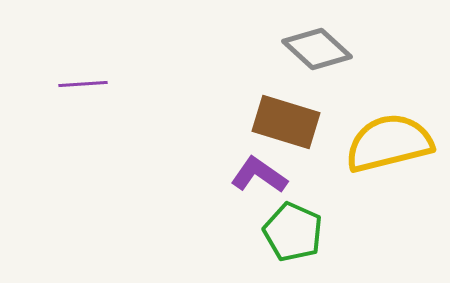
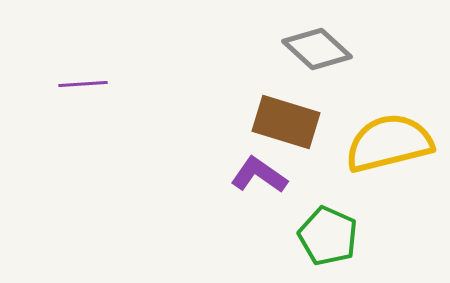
green pentagon: moved 35 px right, 4 px down
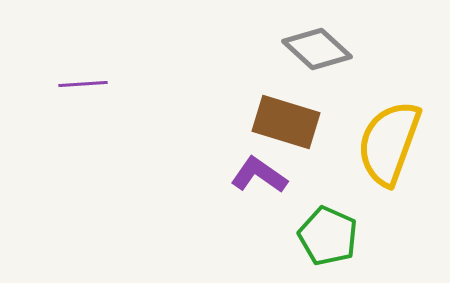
yellow semicircle: rotated 56 degrees counterclockwise
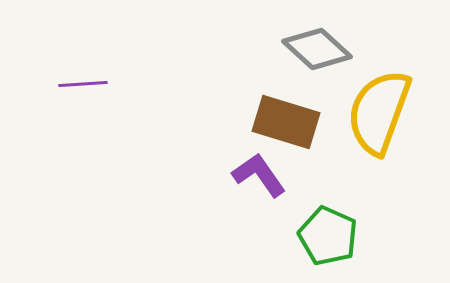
yellow semicircle: moved 10 px left, 31 px up
purple L-shape: rotated 20 degrees clockwise
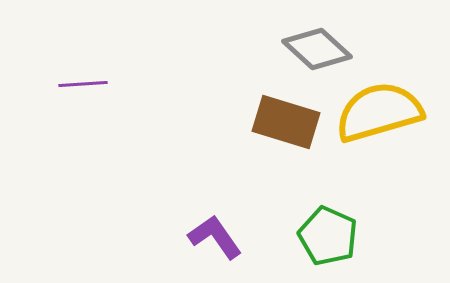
yellow semicircle: rotated 54 degrees clockwise
purple L-shape: moved 44 px left, 62 px down
